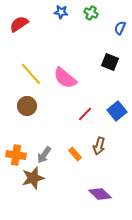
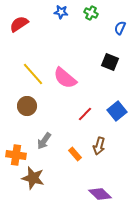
yellow line: moved 2 px right
gray arrow: moved 14 px up
brown star: rotated 30 degrees clockwise
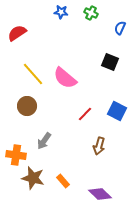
red semicircle: moved 2 px left, 9 px down
blue square: rotated 24 degrees counterclockwise
orange rectangle: moved 12 px left, 27 px down
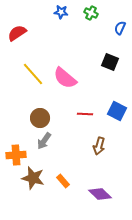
brown circle: moved 13 px right, 12 px down
red line: rotated 49 degrees clockwise
orange cross: rotated 12 degrees counterclockwise
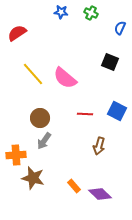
orange rectangle: moved 11 px right, 5 px down
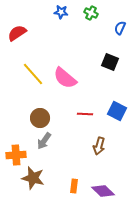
orange rectangle: rotated 48 degrees clockwise
purple diamond: moved 3 px right, 3 px up
